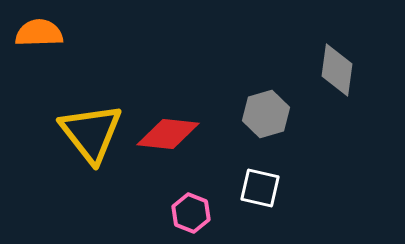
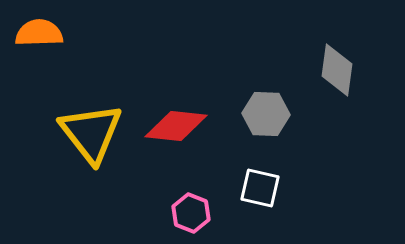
gray hexagon: rotated 18 degrees clockwise
red diamond: moved 8 px right, 8 px up
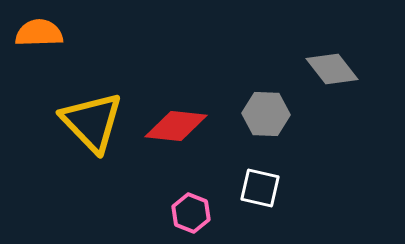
gray diamond: moved 5 px left, 1 px up; rotated 46 degrees counterclockwise
yellow triangle: moved 1 px right, 11 px up; rotated 6 degrees counterclockwise
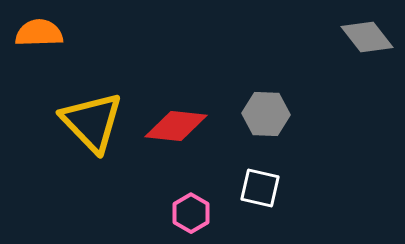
gray diamond: moved 35 px right, 32 px up
pink hexagon: rotated 9 degrees clockwise
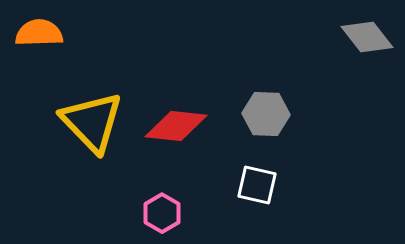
white square: moved 3 px left, 3 px up
pink hexagon: moved 29 px left
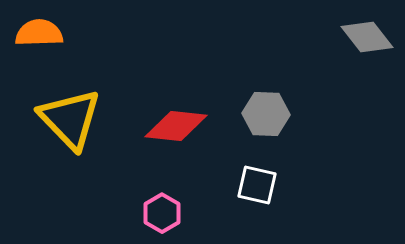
yellow triangle: moved 22 px left, 3 px up
